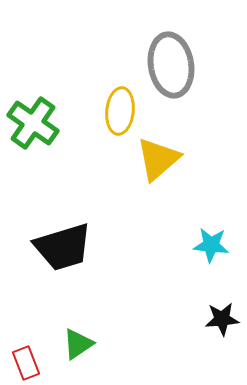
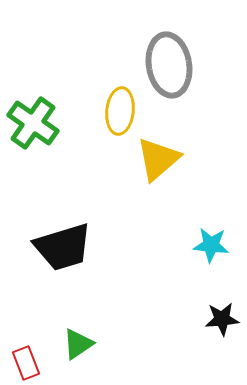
gray ellipse: moved 2 px left
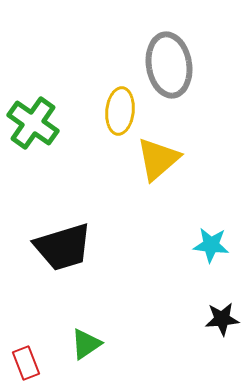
green triangle: moved 8 px right
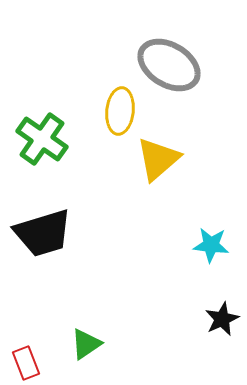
gray ellipse: rotated 50 degrees counterclockwise
green cross: moved 9 px right, 16 px down
black trapezoid: moved 20 px left, 14 px up
black star: rotated 20 degrees counterclockwise
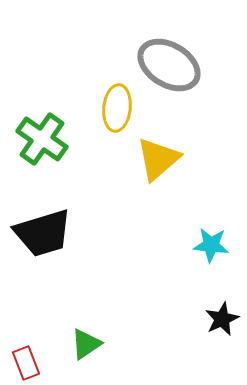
yellow ellipse: moved 3 px left, 3 px up
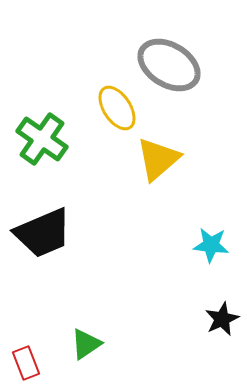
yellow ellipse: rotated 39 degrees counterclockwise
black trapezoid: rotated 6 degrees counterclockwise
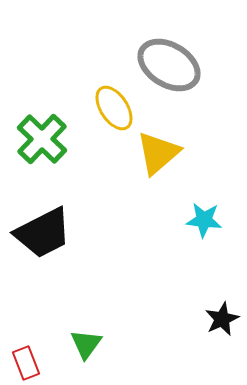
yellow ellipse: moved 3 px left
green cross: rotated 9 degrees clockwise
yellow triangle: moved 6 px up
black trapezoid: rotated 4 degrees counterclockwise
cyan star: moved 7 px left, 25 px up
green triangle: rotated 20 degrees counterclockwise
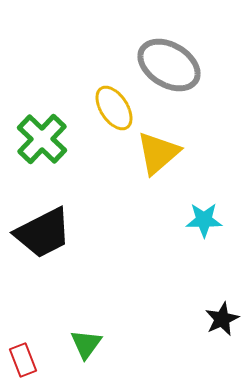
cyan star: rotated 6 degrees counterclockwise
red rectangle: moved 3 px left, 3 px up
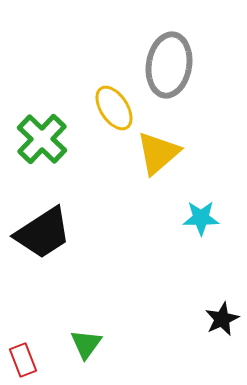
gray ellipse: rotated 68 degrees clockwise
cyan star: moved 3 px left, 2 px up
black trapezoid: rotated 6 degrees counterclockwise
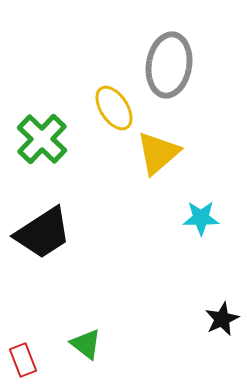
green triangle: rotated 28 degrees counterclockwise
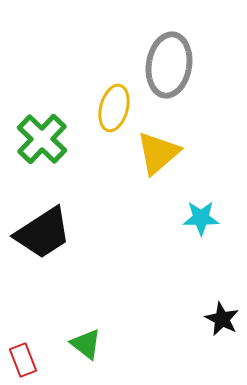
yellow ellipse: rotated 48 degrees clockwise
black star: rotated 20 degrees counterclockwise
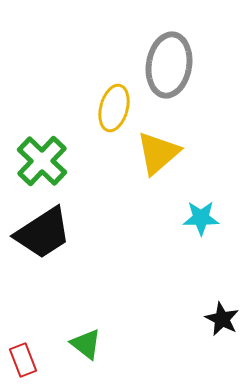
green cross: moved 22 px down
